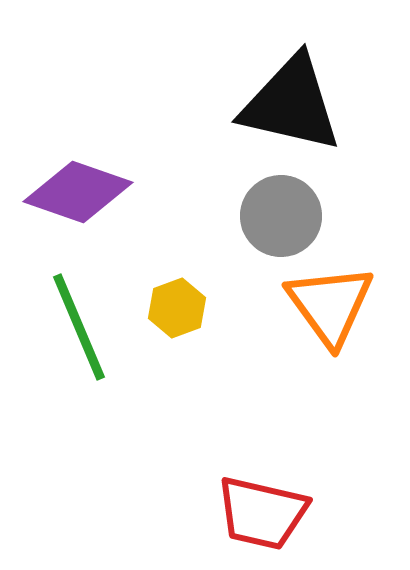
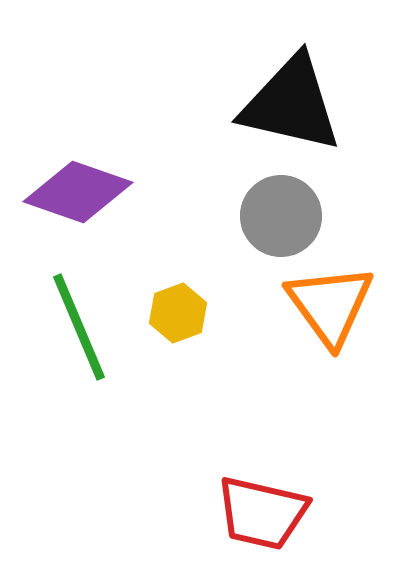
yellow hexagon: moved 1 px right, 5 px down
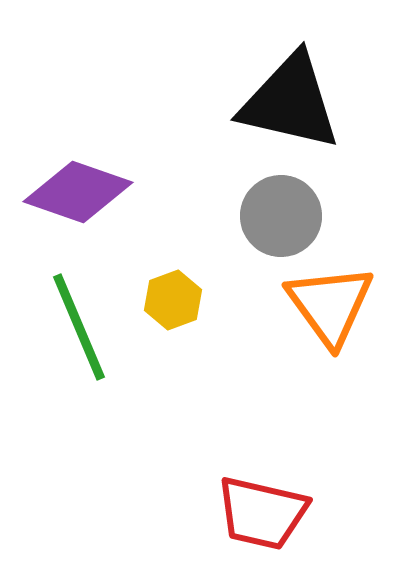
black triangle: moved 1 px left, 2 px up
yellow hexagon: moved 5 px left, 13 px up
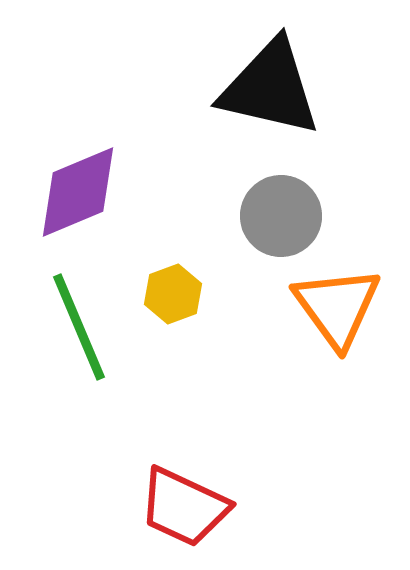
black triangle: moved 20 px left, 14 px up
purple diamond: rotated 42 degrees counterclockwise
yellow hexagon: moved 6 px up
orange triangle: moved 7 px right, 2 px down
red trapezoid: moved 78 px left, 6 px up; rotated 12 degrees clockwise
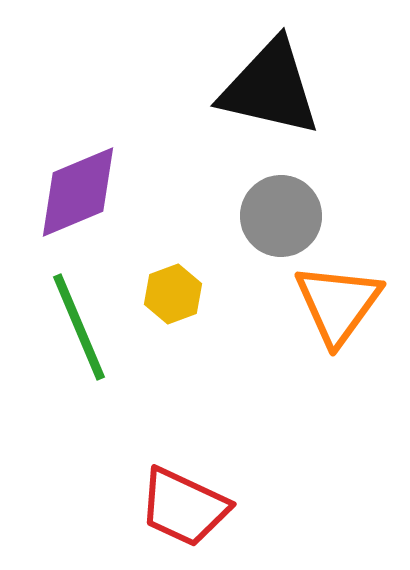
orange triangle: moved 1 px right, 3 px up; rotated 12 degrees clockwise
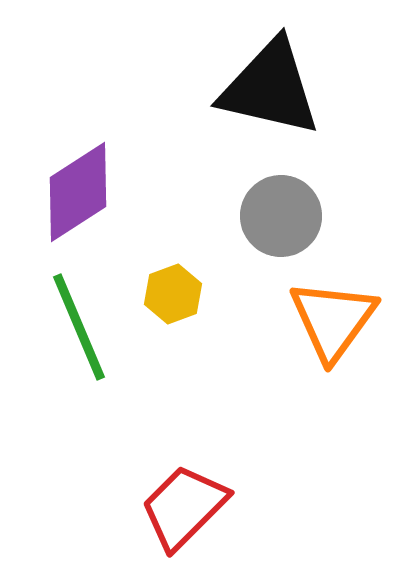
purple diamond: rotated 10 degrees counterclockwise
orange triangle: moved 5 px left, 16 px down
red trapezoid: rotated 110 degrees clockwise
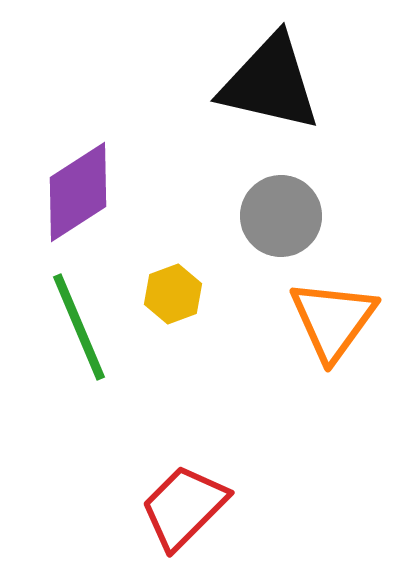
black triangle: moved 5 px up
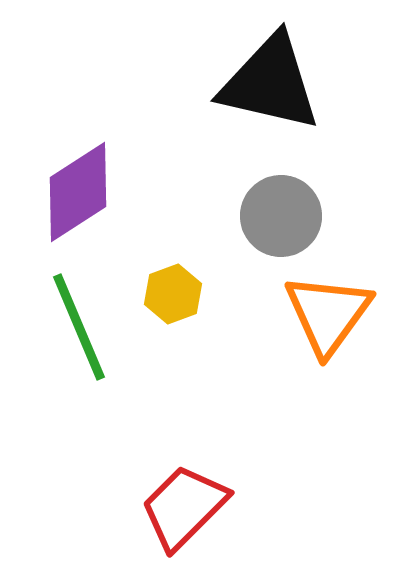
orange triangle: moved 5 px left, 6 px up
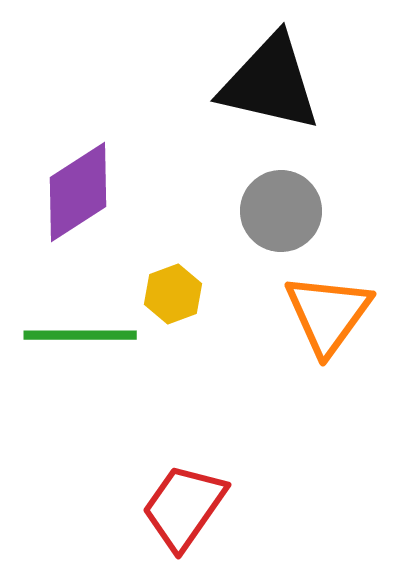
gray circle: moved 5 px up
green line: moved 1 px right, 8 px down; rotated 67 degrees counterclockwise
red trapezoid: rotated 10 degrees counterclockwise
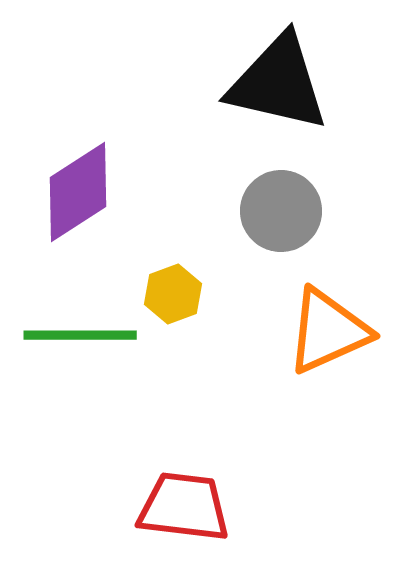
black triangle: moved 8 px right
orange triangle: moved 17 px down; rotated 30 degrees clockwise
red trapezoid: rotated 62 degrees clockwise
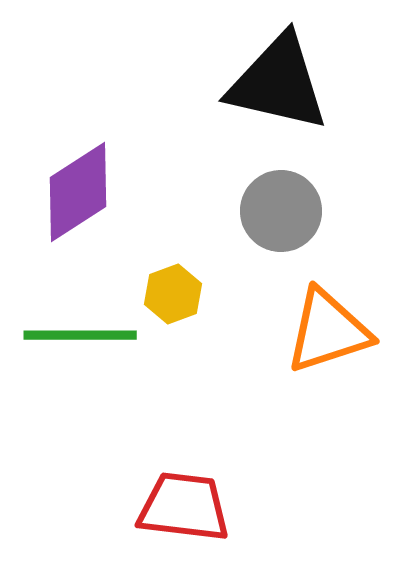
orange triangle: rotated 6 degrees clockwise
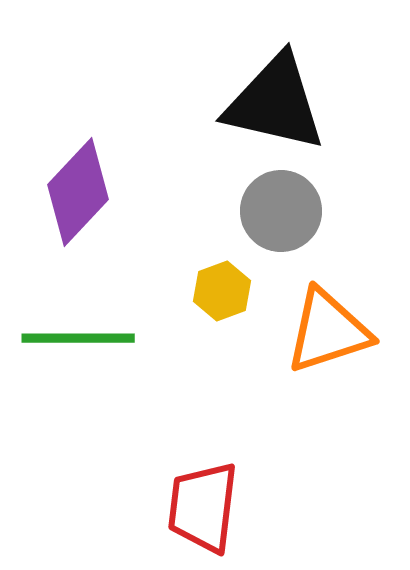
black triangle: moved 3 px left, 20 px down
purple diamond: rotated 14 degrees counterclockwise
yellow hexagon: moved 49 px right, 3 px up
green line: moved 2 px left, 3 px down
red trapezoid: moved 19 px right; rotated 90 degrees counterclockwise
